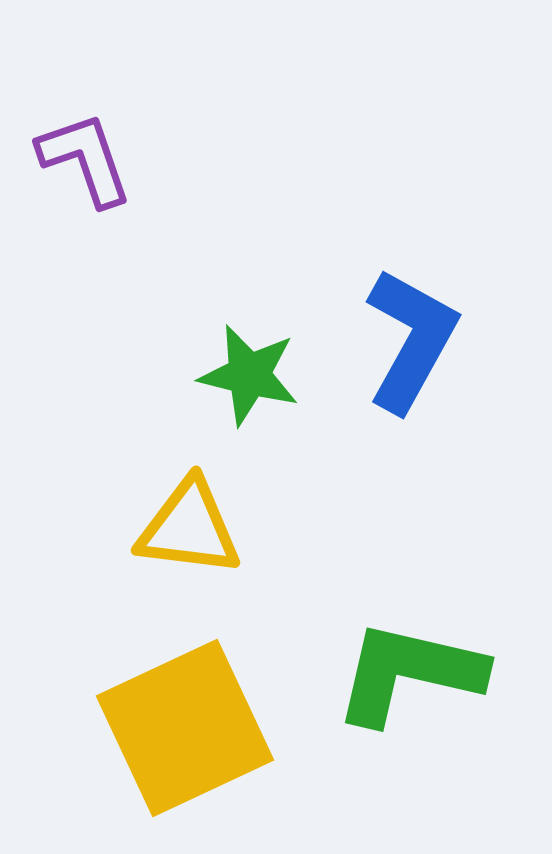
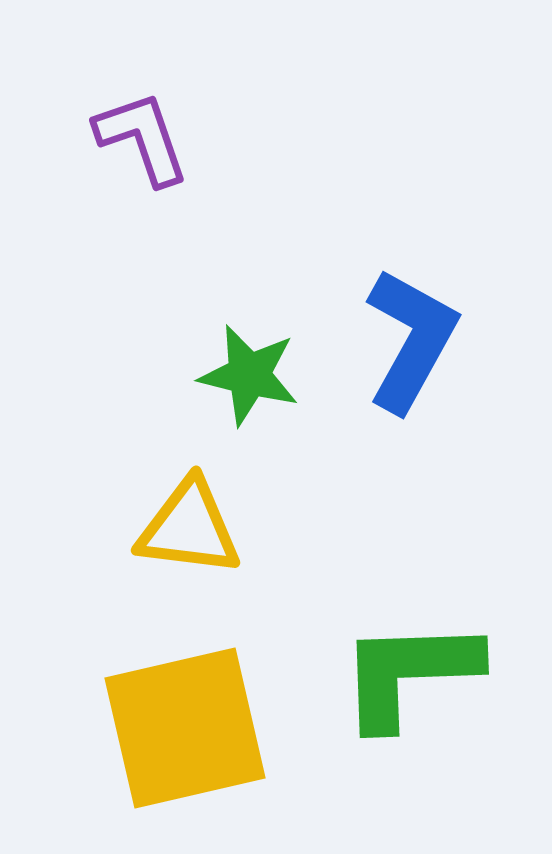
purple L-shape: moved 57 px right, 21 px up
green L-shape: rotated 15 degrees counterclockwise
yellow square: rotated 12 degrees clockwise
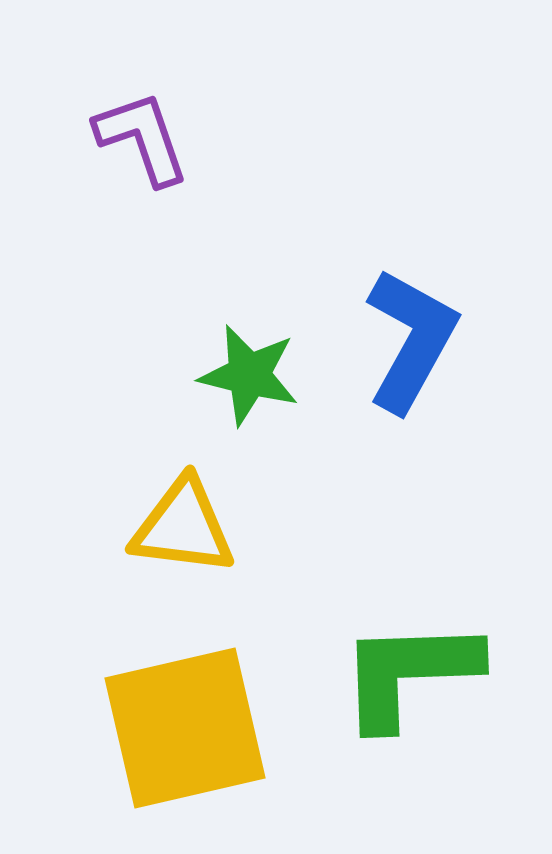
yellow triangle: moved 6 px left, 1 px up
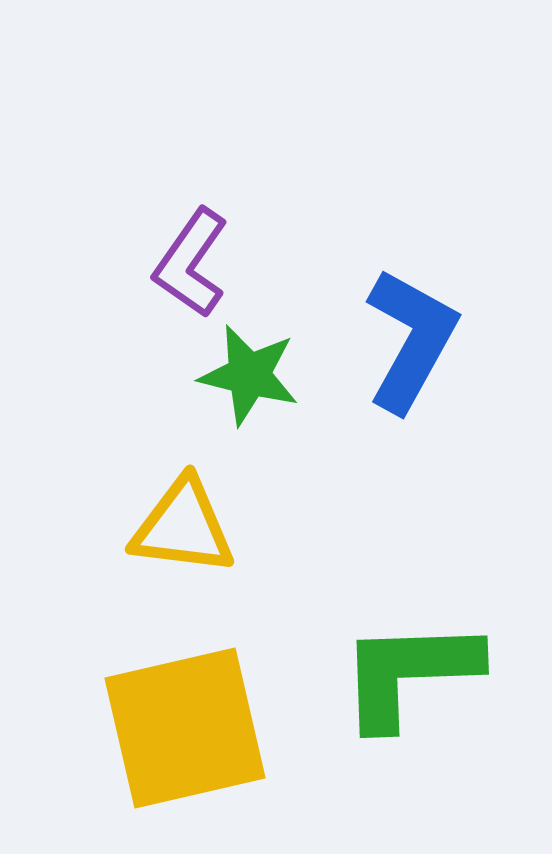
purple L-shape: moved 49 px right, 125 px down; rotated 126 degrees counterclockwise
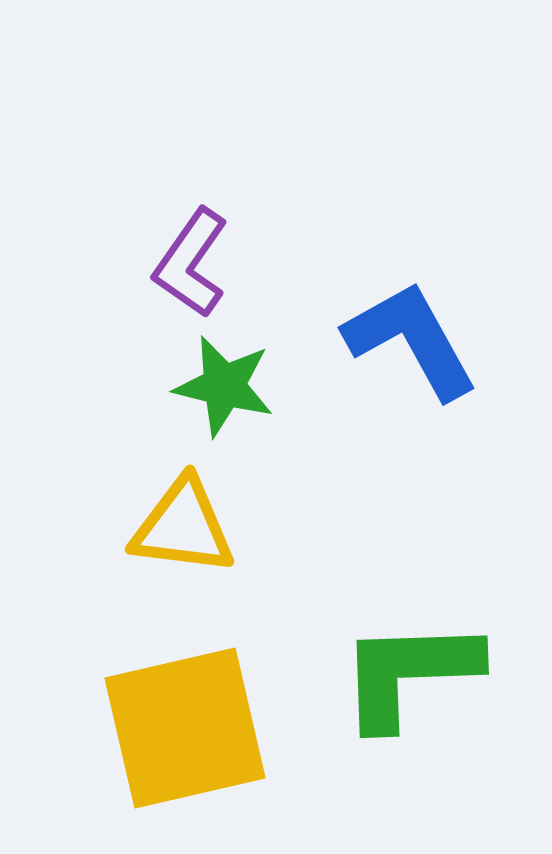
blue L-shape: rotated 58 degrees counterclockwise
green star: moved 25 px left, 11 px down
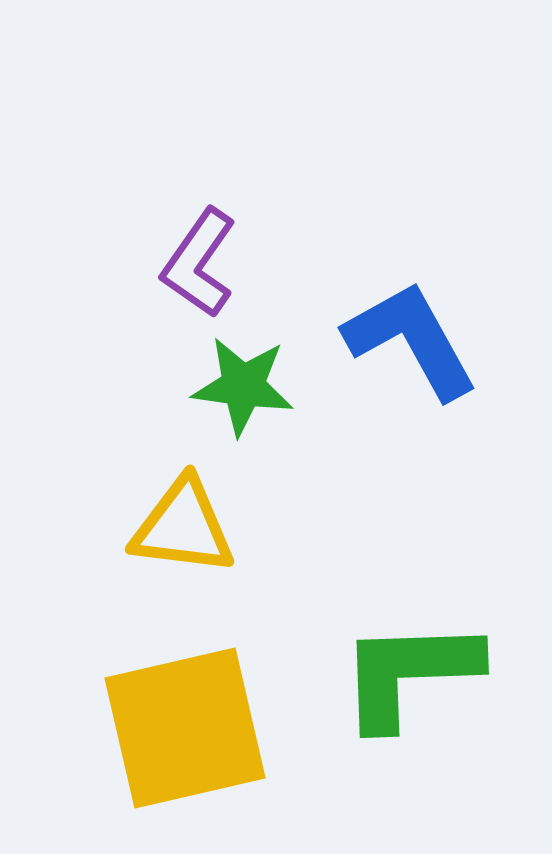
purple L-shape: moved 8 px right
green star: moved 19 px right; rotated 6 degrees counterclockwise
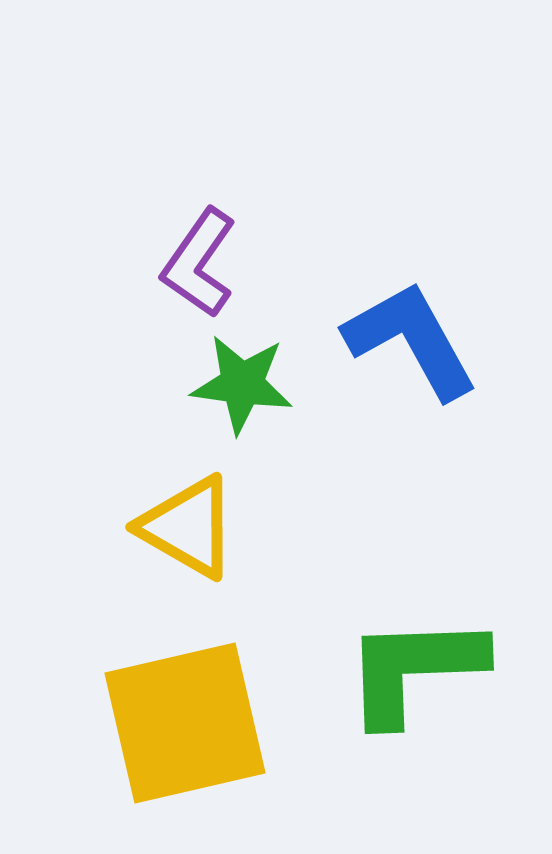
green star: moved 1 px left, 2 px up
yellow triangle: moved 5 px right; rotated 23 degrees clockwise
green L-shape: moved 5 px right, 4 px up
yellow square: moved 5 px up
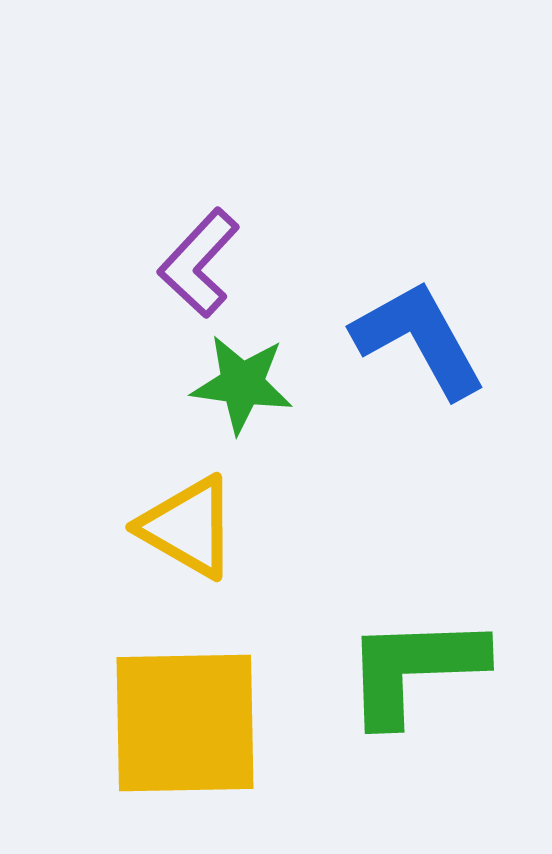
purple L-shape: rotated 8 degrees clockwise
blue L-shape: moved 8 px right, 1 px up
yellow square: rotated 12 degrees clockwise
